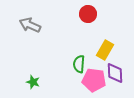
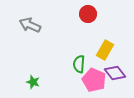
purple diamond: rotated 35 degrees counterclockwise
pink pentagon: rotated 15 degrees clockwise
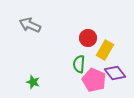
red circle: moved 24 px down
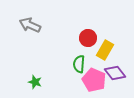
green star: moved 2 px right
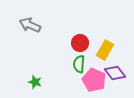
red circle: moved 8 px left, 5 px down
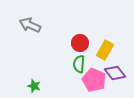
green star: moved 1 px left, 4 px down
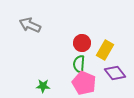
red circle: moved 2 px right
pink pentagon: moved 10 px left, 3 px down
green star: moved 9 px right; rotated 16 degrees counterclockwise
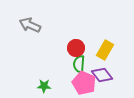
red circle: moved 6 px left, 5 px down
purple diamond: moved 13 px left, 2 px down
green star: moved 1 px right
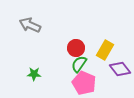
green semicircle: rotated 30 degrees clockwise
purple diamond: moved 18 px right, 6 px up
green star: moved 10 px left, 12 px up
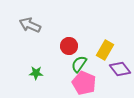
red circle: moved 7 px left, 2 px up
green star: moved 2 px right, 1 px up
